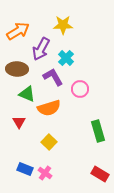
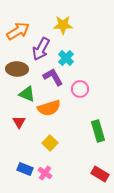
yellow square: moved 1 px right, 1 px down
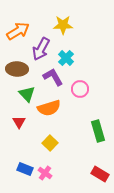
green triangle: rotated 24 degrees clockwise
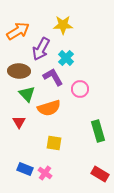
brown ellipse: moved 2 px right, 2 px down
yellow square: moved 4 px right; rotated 35 degrees counterclockwise
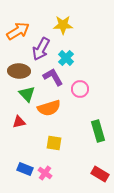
red triangle: rotated 48 degrees clockwise
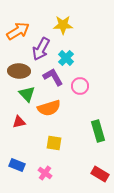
pink circle: moved 3 px up
blue rectangle: moved 8 px left, 4 px up
